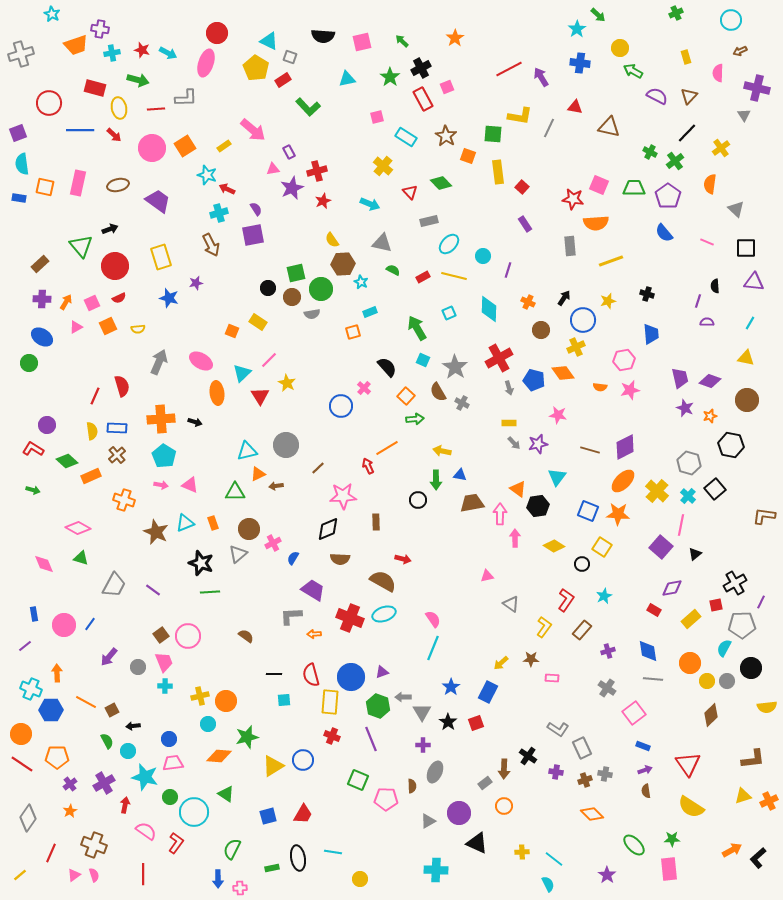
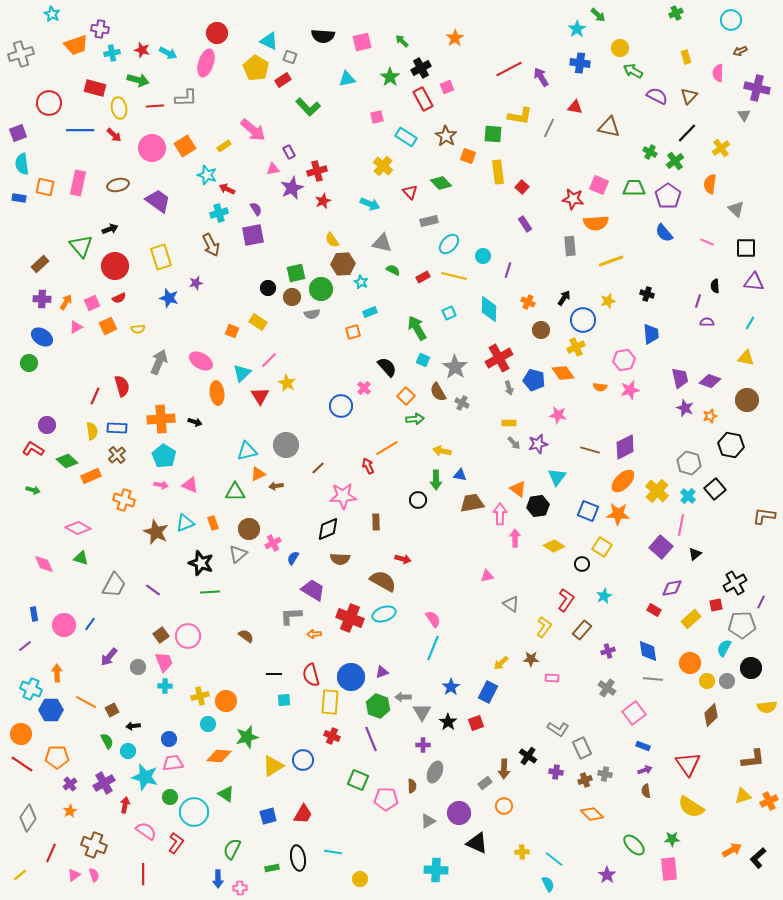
red line at (156, 109): moved 1 px left, 3 px up
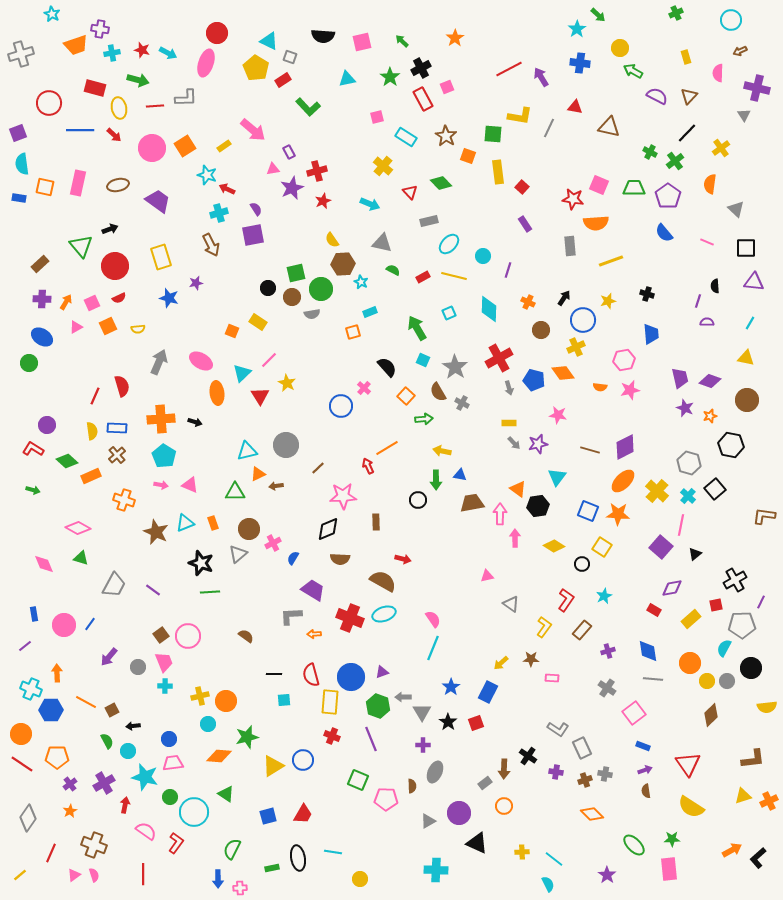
green arrow at (415, 419): moved 9 px right
black cross at (735, 583): moved 3 px up
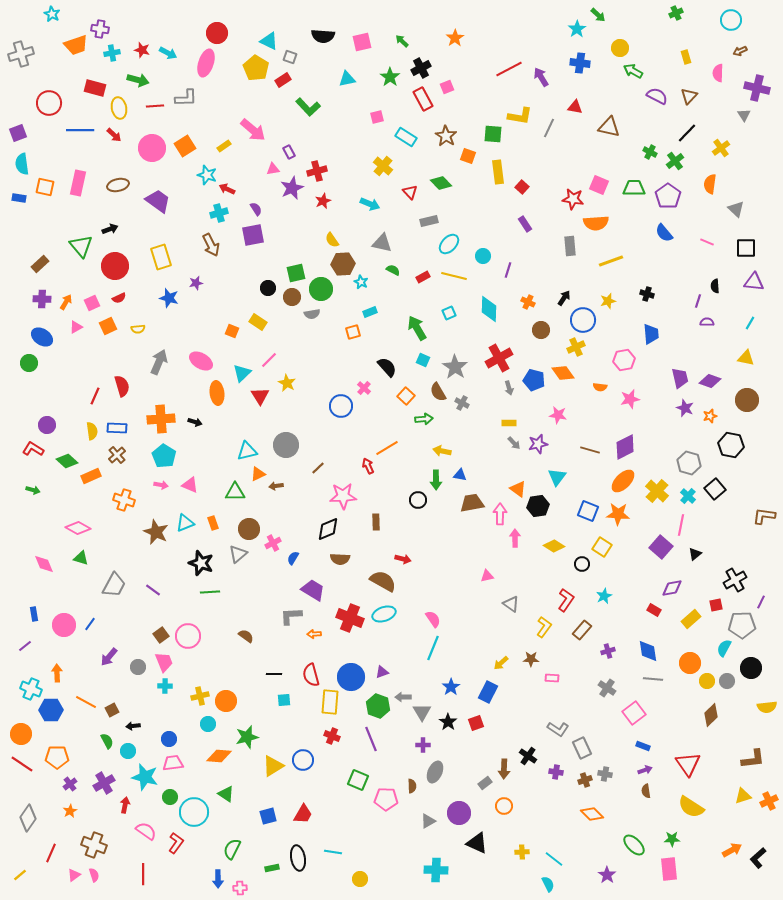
pink star at (630, 390): moved 9 px down
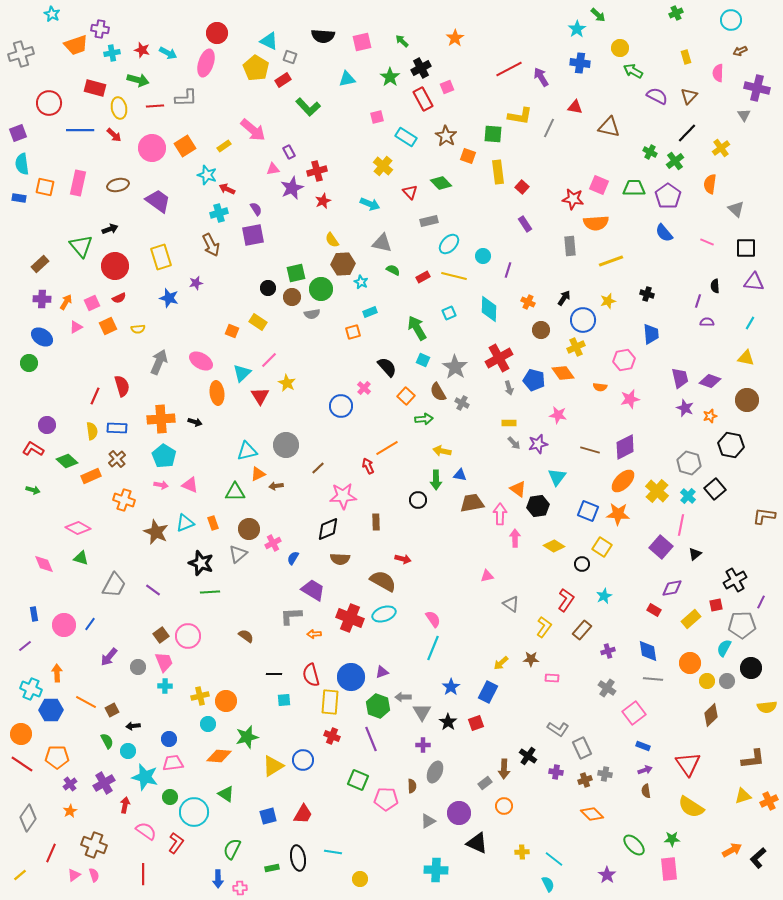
brown cross at (117, 455): moved 4 px down
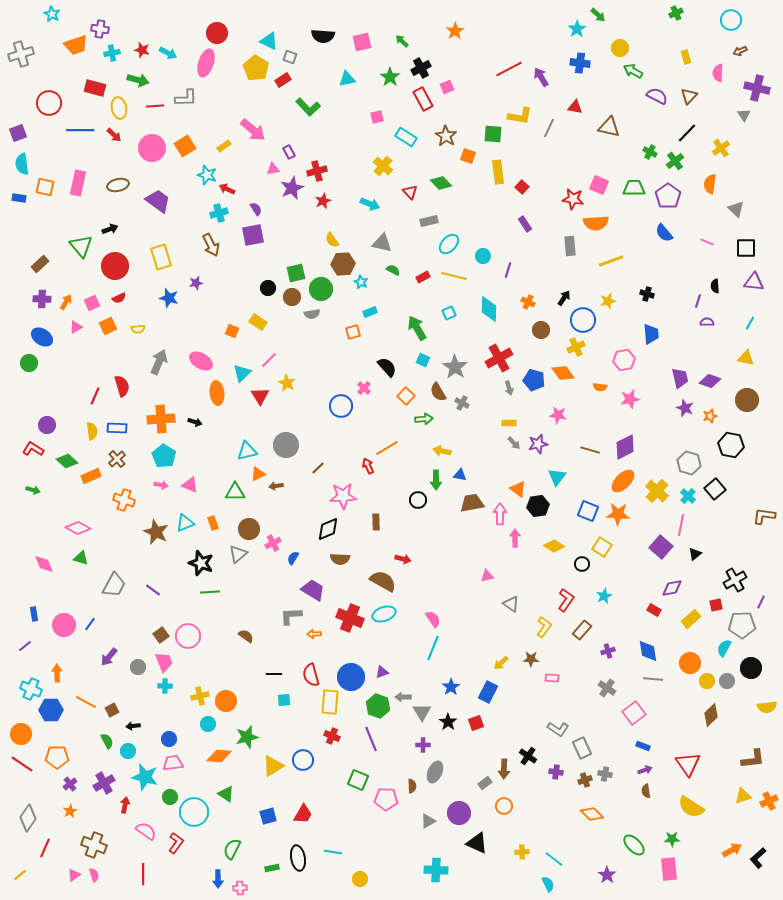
orange star at (455, 38): moved 7 px up
red line at (51, 853): moved 6 px left, 5 px up
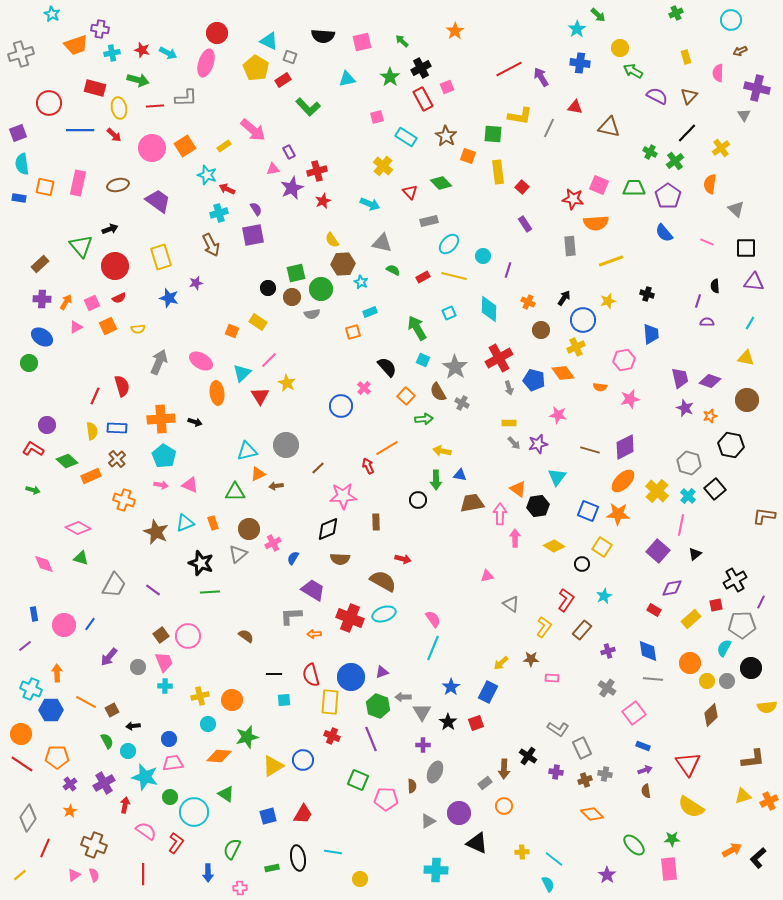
purple square at (661, 547): moved 3 px left, 4 px down
orange circle at (226, 701): moved 6 px right, 1 px up
blue arrow at (218, 879): moved 10 px left, 6 px up
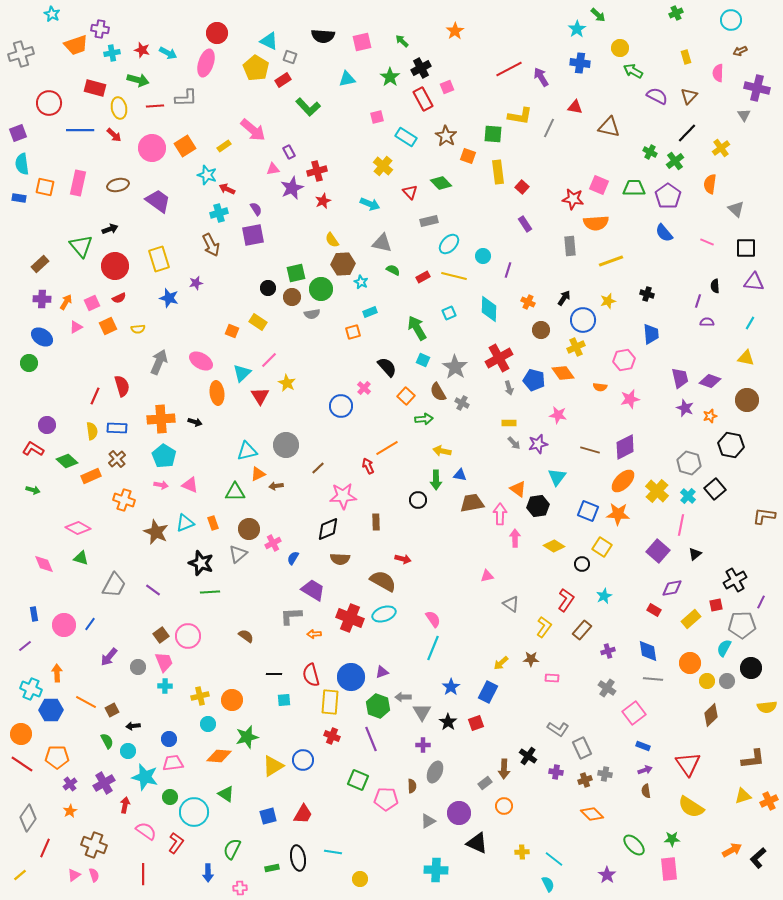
yellow rectangle at (161, 257): moved 2 px left, 2 px down
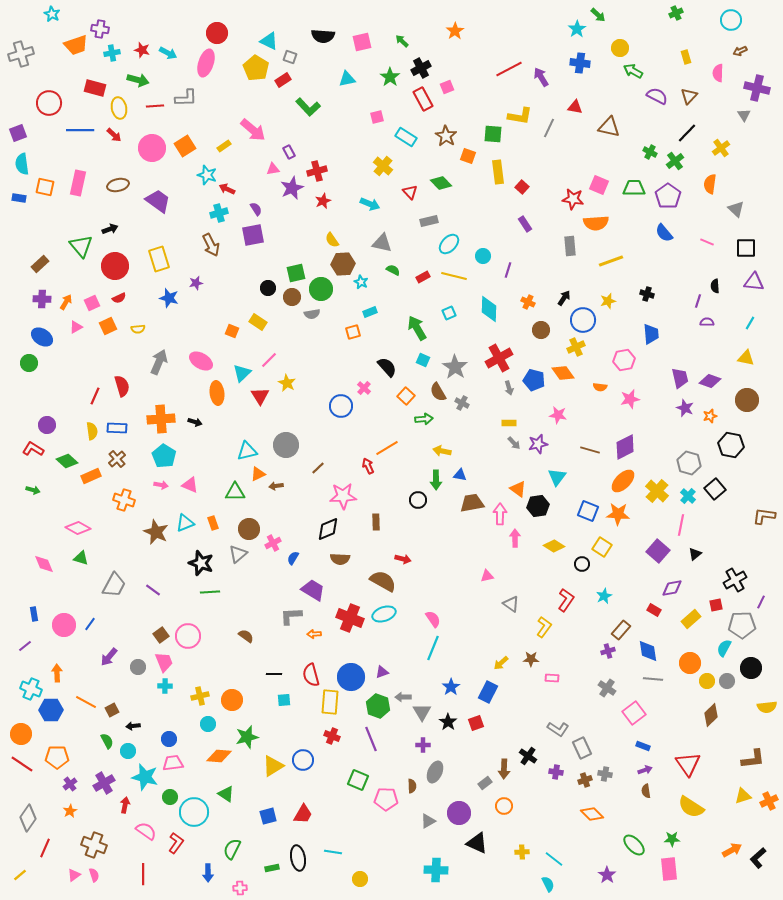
brown rectangle at (582, 630): moved 39 px right
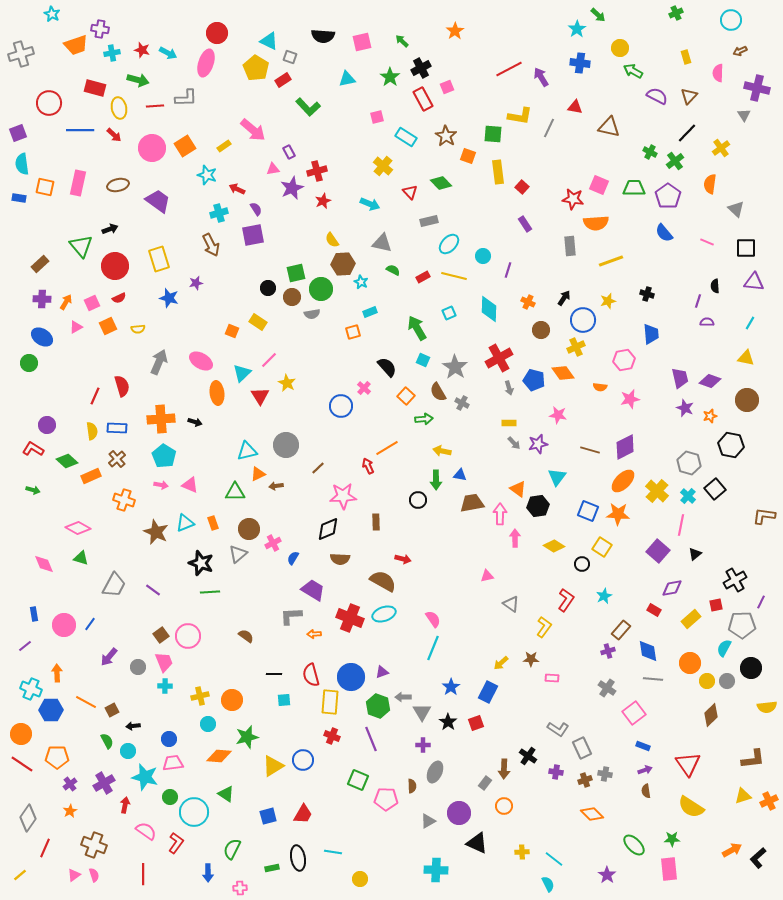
red arrow at (227, 189): moved 10 px right
gray rectangle at (485, 783): rotated 16 degrees counterclockwise
